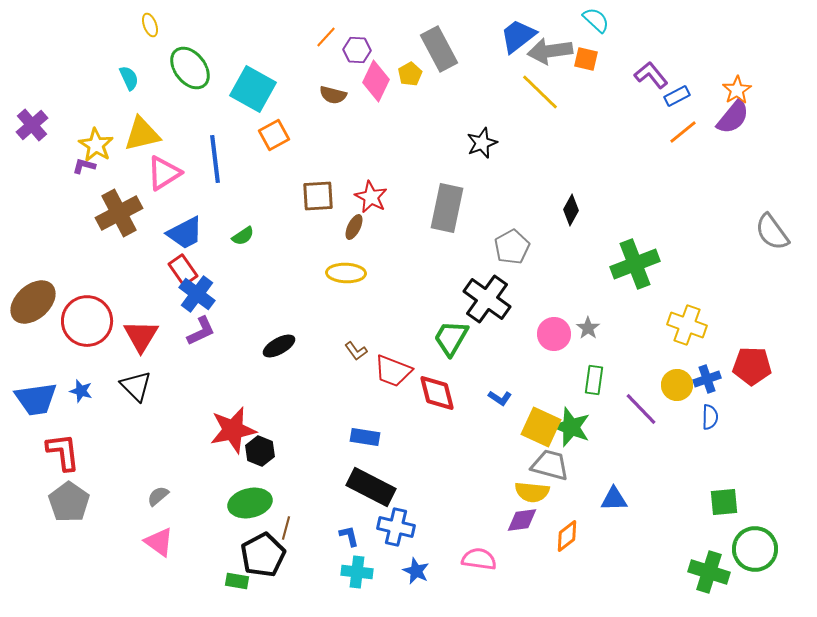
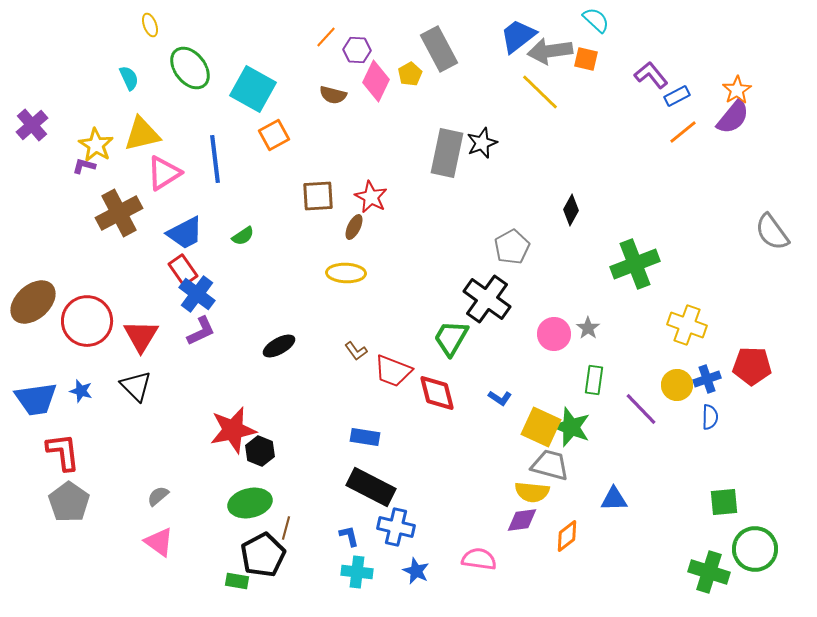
gray rectangle at (447, 208): moved 55 px up
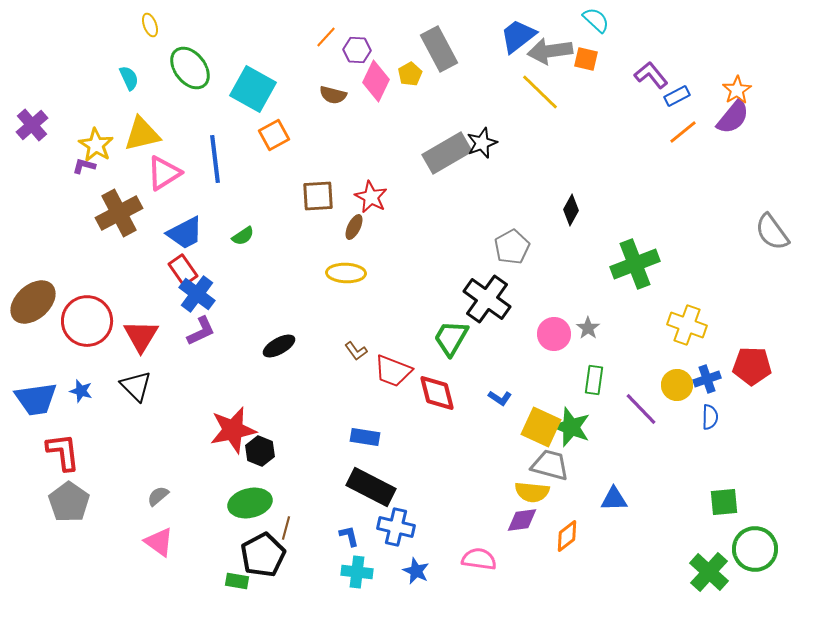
gray rectangle at (447, 153): rotated 48 degrees clockwise
green cross at (709, 572): rotated 24 degrees clockwise
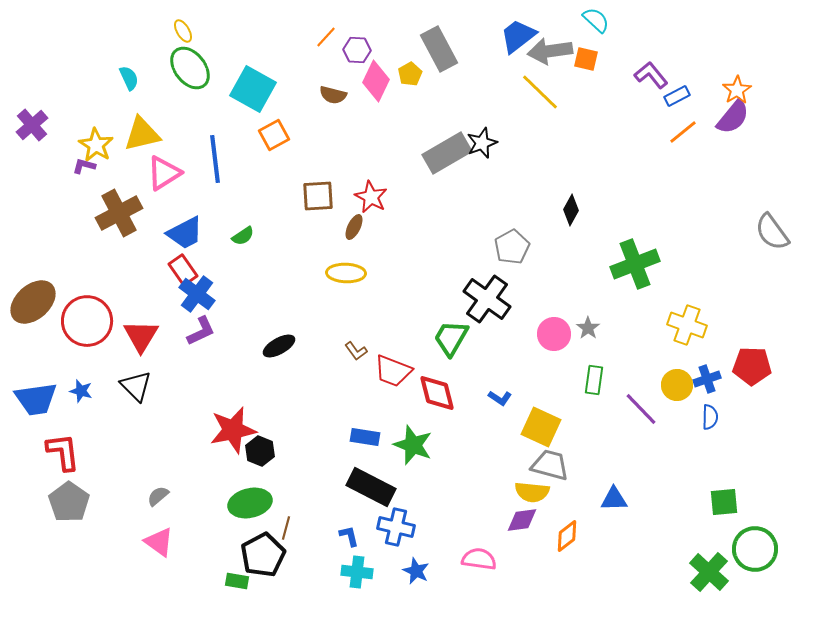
yellow ellipse at (150, 25): moved 33 px right, 6 px down; rotated 10 degrees counterclockwise
green star at (571, 427): moved 158 px left, 18 px down
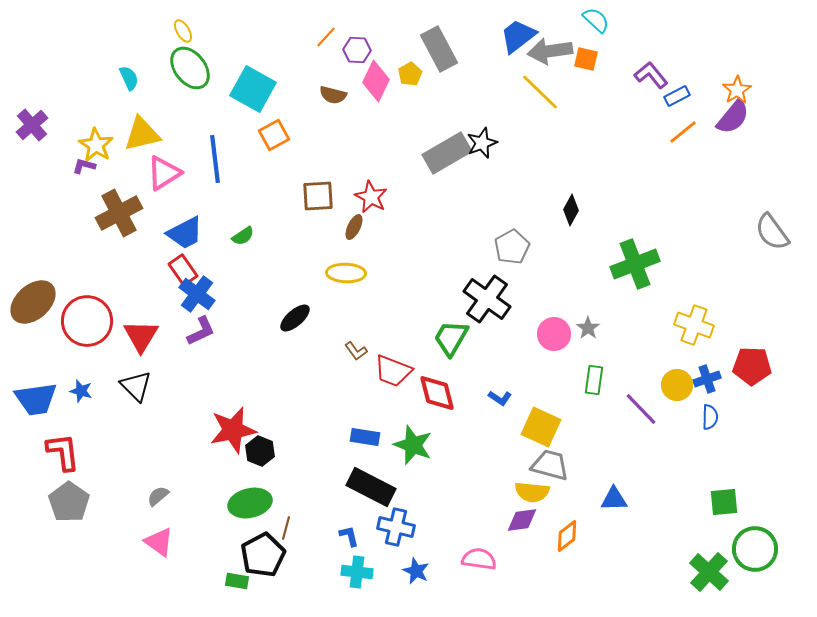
yellow cross at (687, 325): moved 7 px right
black ellipse at (279, 346): moved 16 px right, 28 px up; rotated 12 degrees counterclockwise
